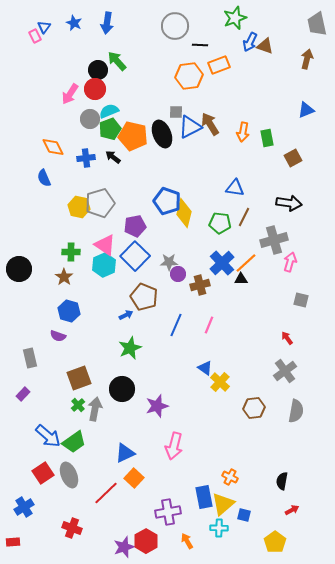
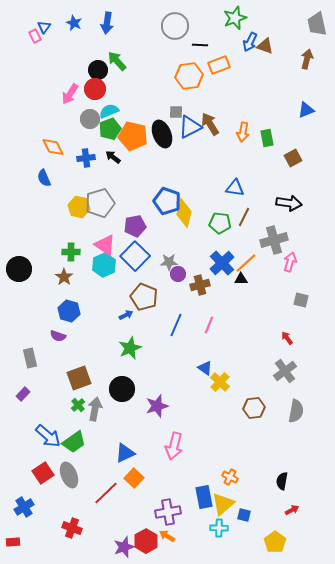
orange arrow at (187, 541): moved 20 px left, 5 px up; rotated 28 degrees counterclockwise
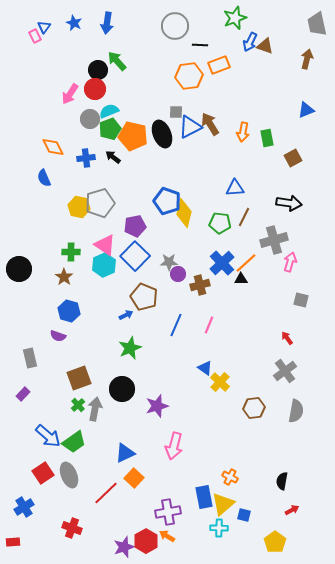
blue triangle at (235, 188): rotated 12 degrees counterclockwise
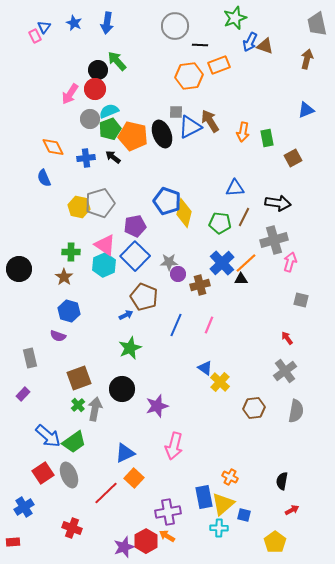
brown arrow at (210, 124): moved 3 px up
black arrow at (289, 203): moved 11 px left
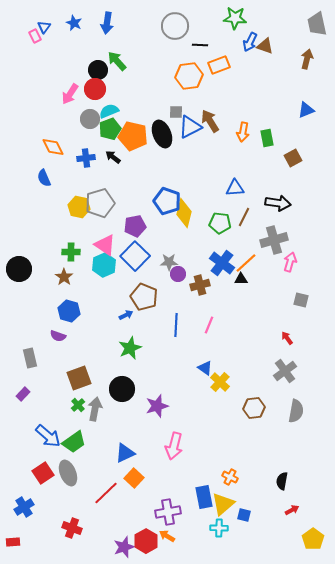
green star at (235, 18): rotated 25 degrees clockwise
blue cross at (222, 263): rotated 10 degrees counterclockwise
blue line at (176, 325): rotated 20 degrees counterclockwise
gray ellipse at (69, 475): moved 1 px left, 2 px up
yellow pentagon at (275, 542): moved 38 px right, 3 px up
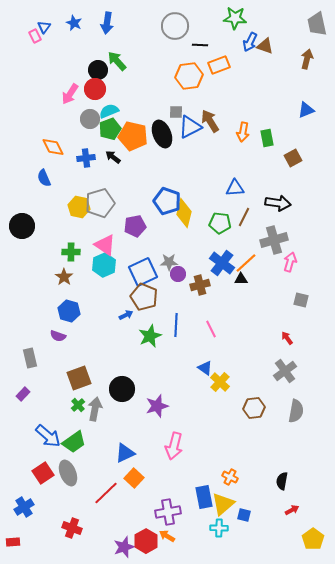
blue square at (135, 256): moved 8 px right, 16 px down; rotated 20 degrees clockwise
black circle at (19, 269): moved 3 px right, 43 px up
pink line at (209, 325): moved 2 px right, 4 px down; rotated 48 degrees counterclockwise
green star at (130, 348): moved 20 px right, 12 px up
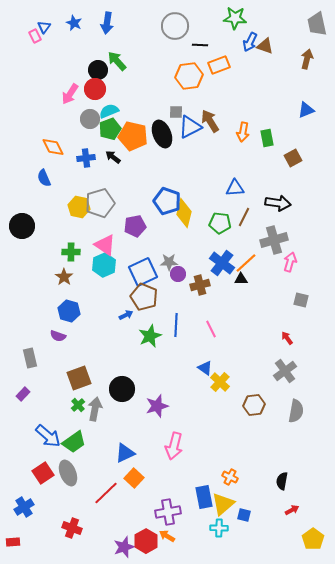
brown hexagon at (254, 408): moved 3 px up
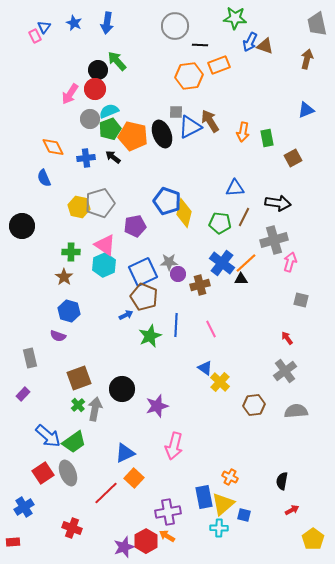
gray semicircle at (296, 411): rotated 105 degrees counterclockwise
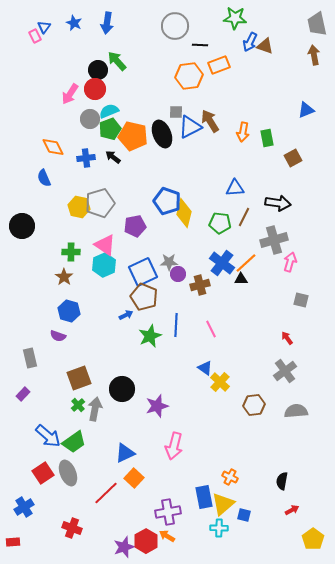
brown arrow at (307, 59): moved 7 px right, 4 px up; rotated 24 degrees counterclockwise
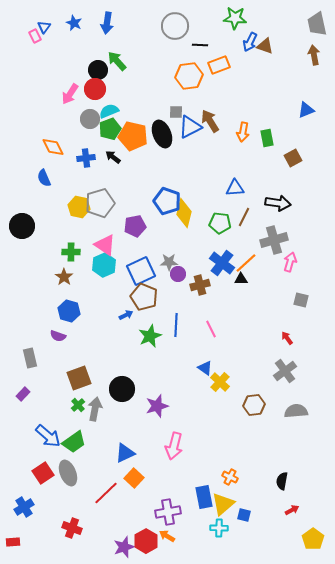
blue square at (143, 272): moved 2 px left, 1 px up
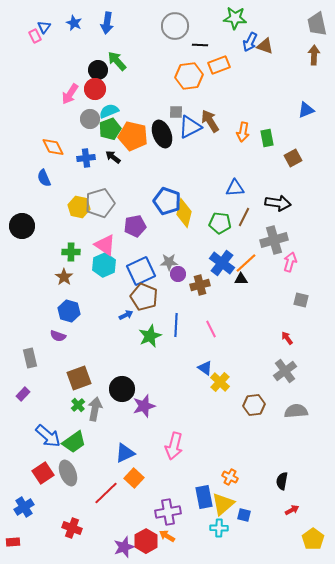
brown arrow at (314, 55): rotated 12 degrees clockwise
purple star at (157, 406): moved 13 px left
